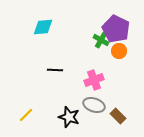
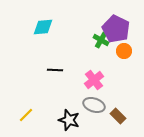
orange circle: moved 5 px right
pink cross: rotated 18 degrees counterclockwise
black star: moved 3 px down
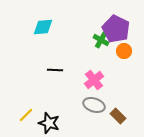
black star: moved 20 px left, 3 px down
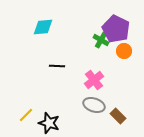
black line: moved 2 px right, 4 px up
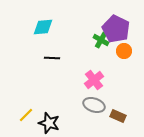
black line: moved 5 px left, 8 px up
brown rectangle: rotated 21 degrees counterclockwise
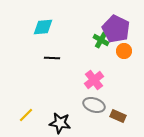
black star: moved 11 px right; rotated 10 degrees counterclockwise
